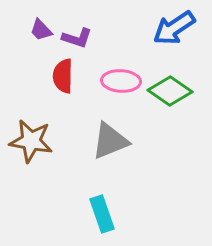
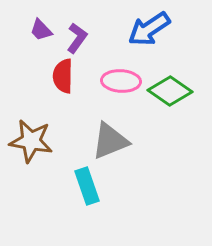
blue arrow: moved 25 px left, 1 px down
purple L-shape: rotated 72 degrees counterclockwise
cyan rectangle: moved 15 px left, 28 px up
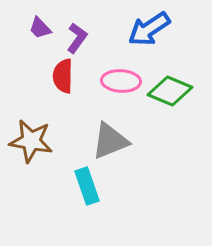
purple trapezoid: moved 1 px left, 2 px up
green diamond: rotated 12 degrees counterclockwise
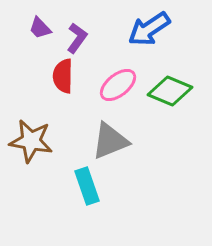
pink ellipse: moved 3 px left, 4 px down; rotated 42 degrees counterclockwise
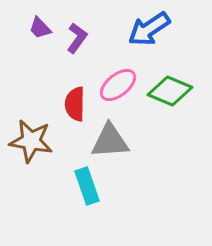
red semicircle: moved 12 px right, 28 px down
gray triangle: rotated 18 degrees clockwise
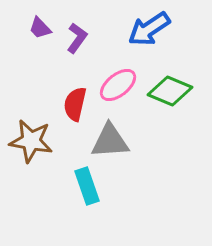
red semicircle: rotated 12 degrees clockwise
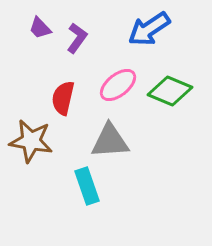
red semicircle: moved 12 px left, 6 px up
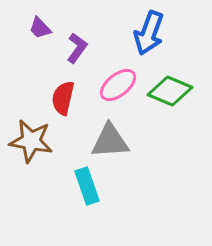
blue arrow: moved 4 px down; rotated 36 degrees counterclockwise
purple L-shape: moved 10 px down
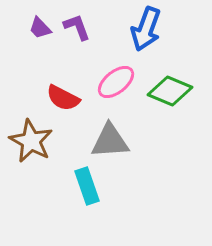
blue arrow: moved 3 px left, 4 px up
purple L-shape: moved 21 px up; rotated 56 degrees counterclockwise
pink ellipse: moved 2 px left, 3 px up
red semicircle: rotated 76 degrees counterclockwise
brown star: rotated 18 degrees clockwise
